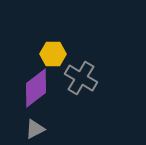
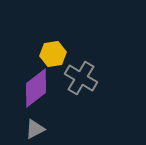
yellow hexagon: rotated 10 degrees counterclockwise
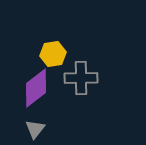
gray cross: rotated 32 degrees counterclockwise
gray triangle: rotated 25 degrees counterclockwise
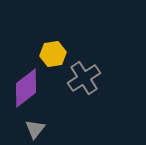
gray cross: moved 3 px right; rotated 32 degrees counterclockwise
purple diamond: moved 10 px left
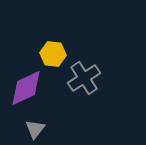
yellow hexagon: rotated 15 degrees clockwise
purple diamond: rotated 12 degrees clockwise
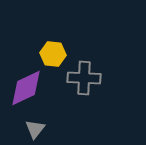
gray cross: rotated 36 degrees clockwise
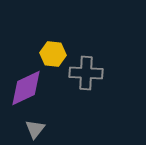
gray cross: moved 2 px right, 5 px up
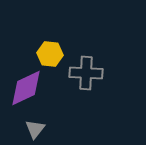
yellow hexagon: moved 3 px left
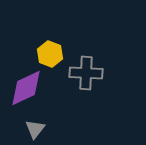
yellow hexagon: rotated 15 degrees clockwise
